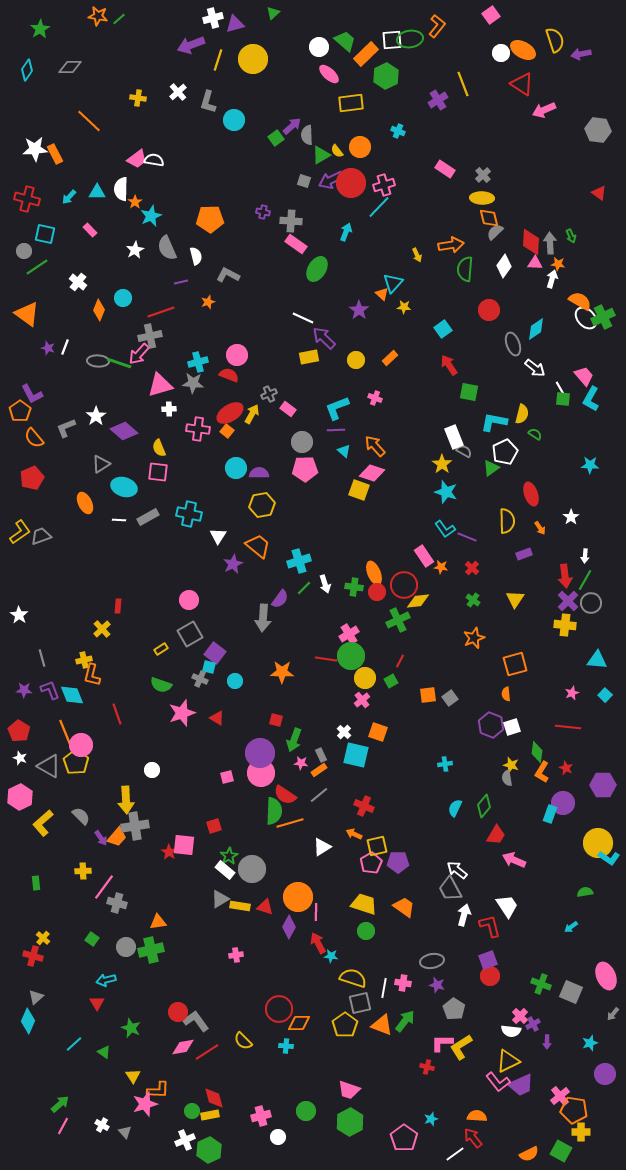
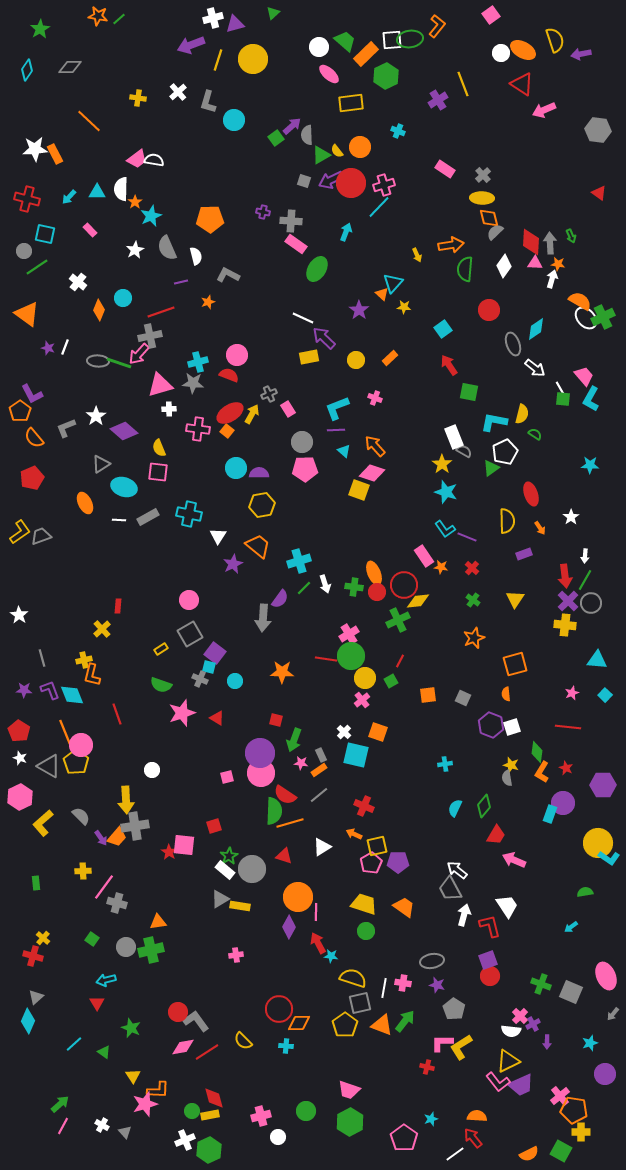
pink rectangle at (288, 409): rotated 21 degrees clockwise
gray square at (450, 698): moved 13 px right; rotated 28 degrees counterclockwise
red triangle at (265, 907): moved 19 px right, 51 px up
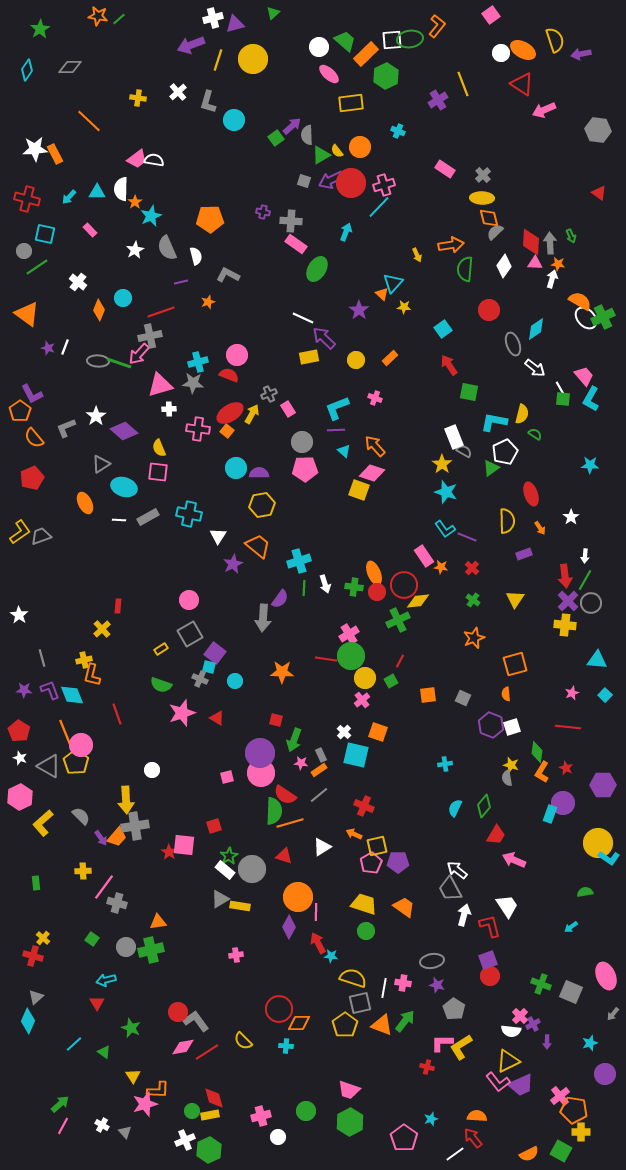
green line at (304, 588): rotated 42 degrees counterclockwise
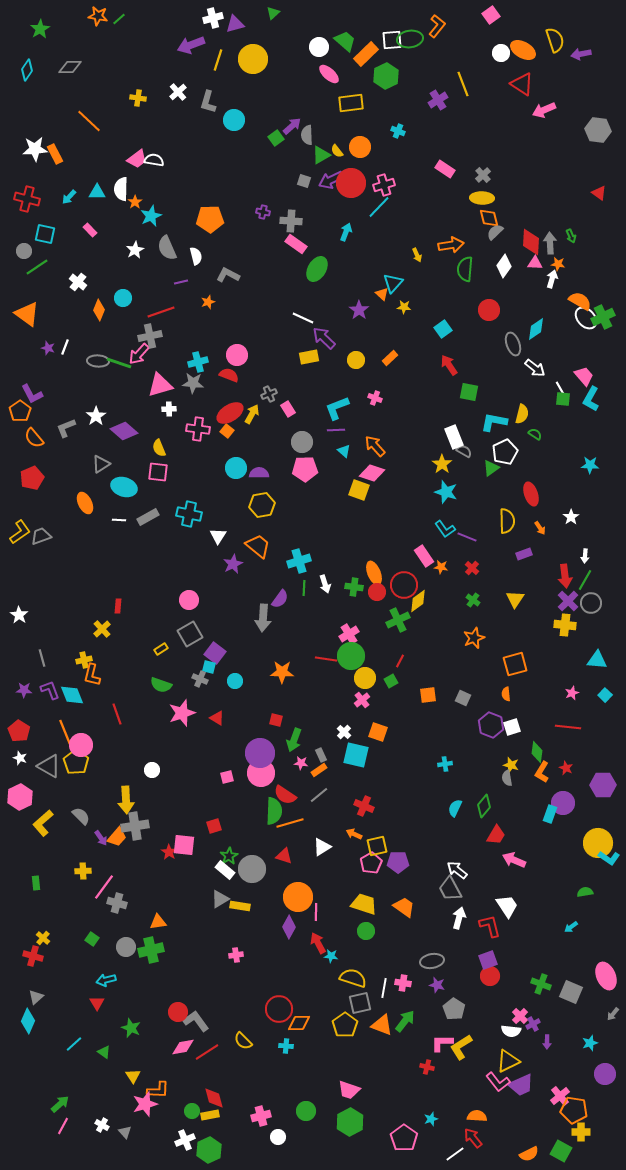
yellow diamond at (418, 601): rotated 30 degrees counterclockwise
white arrow at (464, 915): moved 5 px left, 3 px down
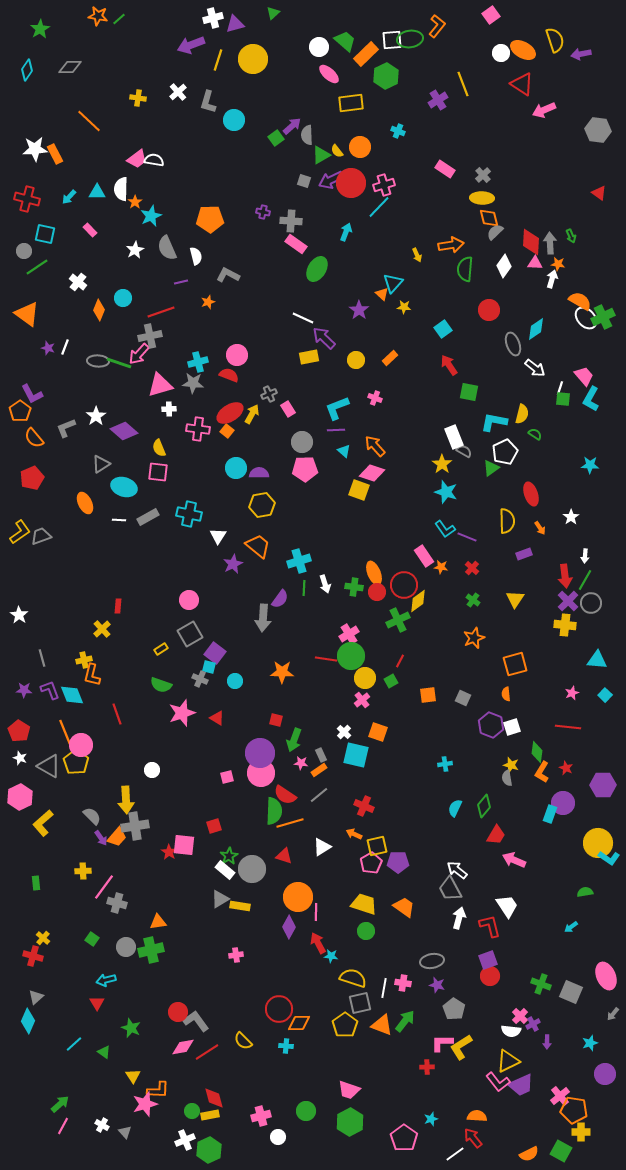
white line at (560, 388): rotated 48 degrees clockwise
gray semicircle at (81, 816): moved 11 px right
red cross at (427, 1067): rotated 16 degrees counterclockwise
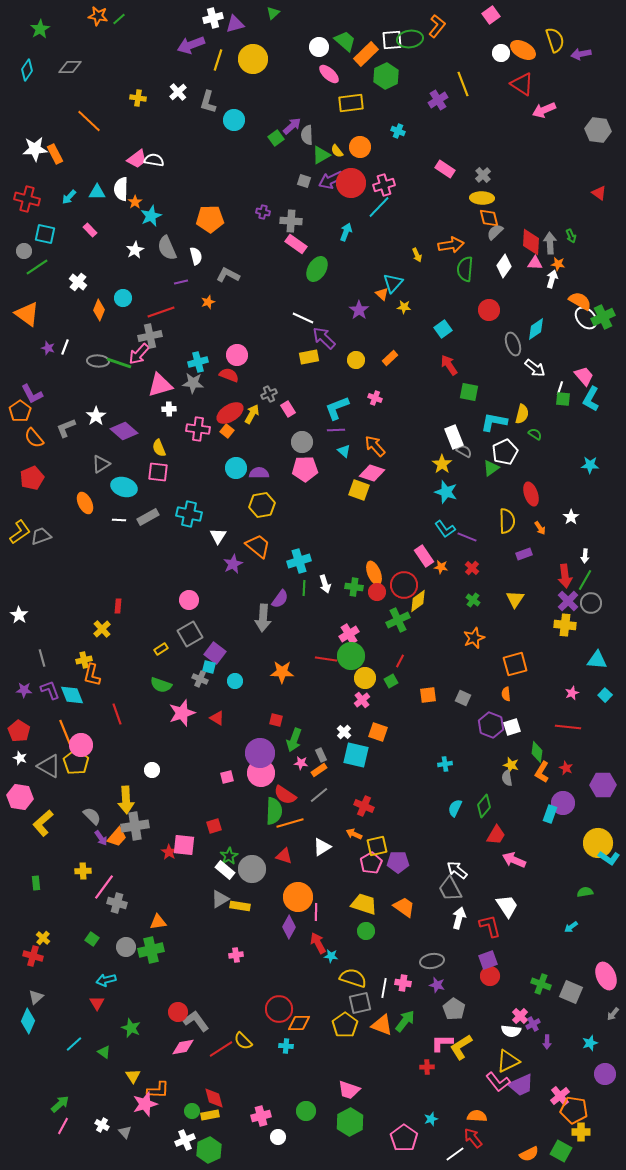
pink hexagon at (20, 797): rotated 25 degrees counterclockwise
red line at (207, 1052): moved 14 px right, 3 px up
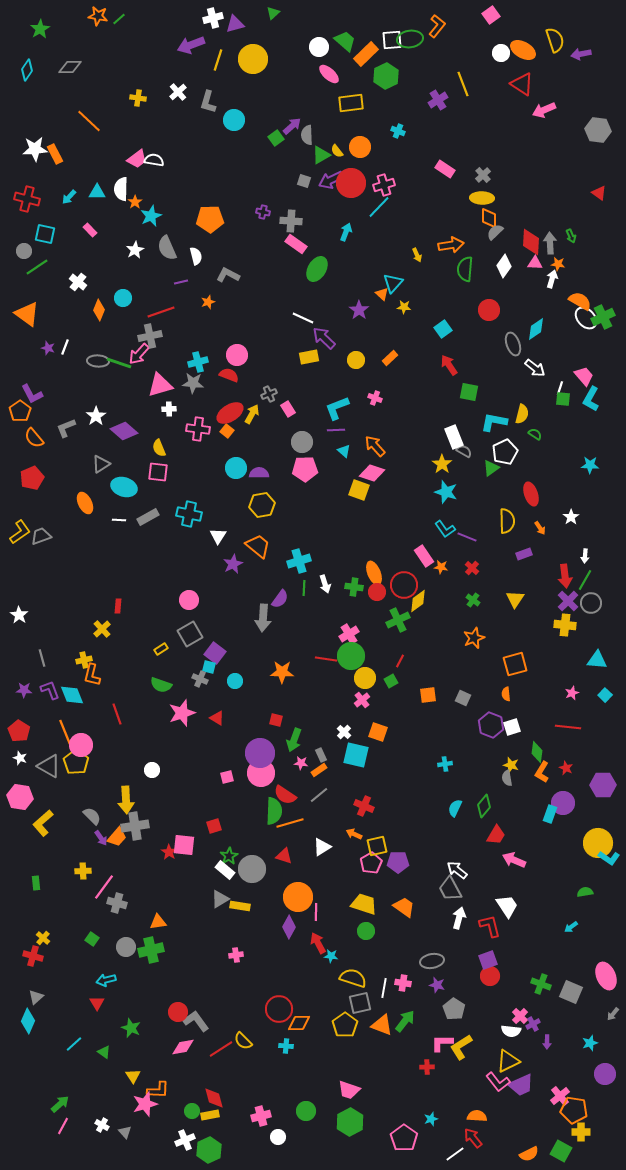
orange diamond at (489, 218): rotated 15 degrees clockwise
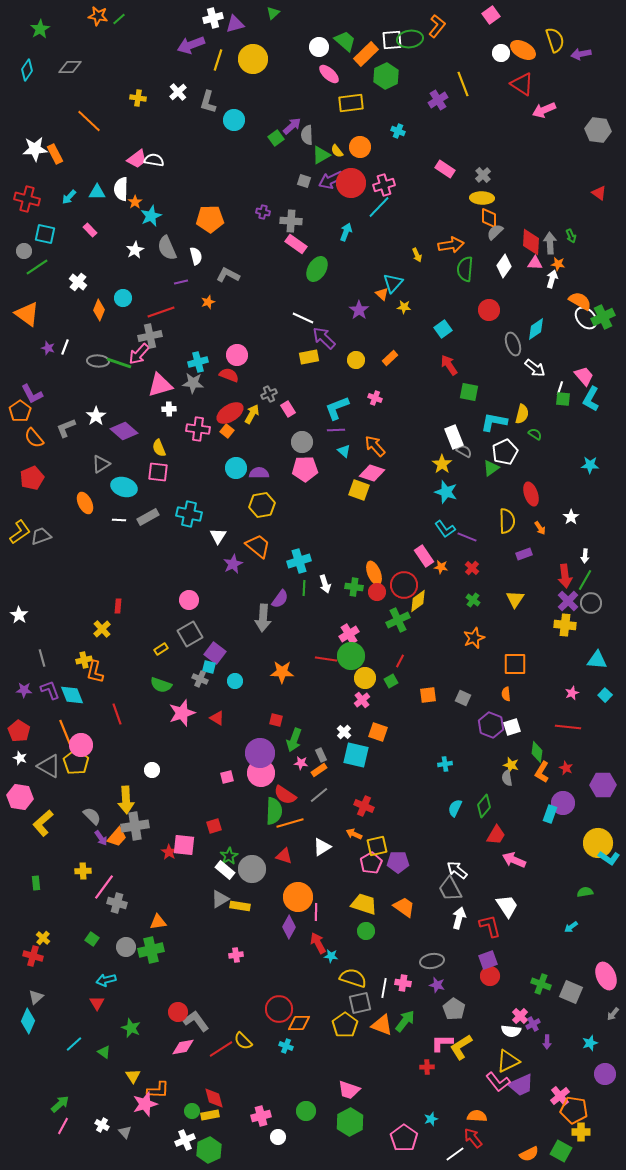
orange square at (515, 664): rotated 15 degrees clockwise
orange L-shape at (92, 675): moved 3 px right, 3 px up
cyan cross at (286, 1046): rotated 16 degrees clockwise
